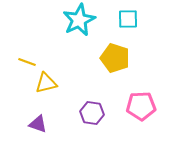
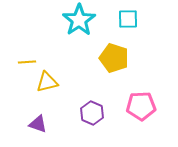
cyan star: rotated 8 degrees counterclockwise
yellow pentagon: moved 1 px left
yellow line: rotated 24 degrees counterclockwise
yellow triangle: moved 1 px right, 1 px up
purple hexagon: rotated 15 degrees clockwise
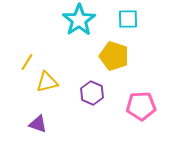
yellow pentagon: moved 2 px up
yellow line: rotated 54 degrees counterclockwise
purple hexagon: moved 20 px up
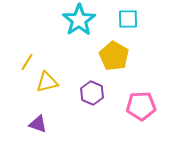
yellow pentagon: rotated 12 degrees clockwise
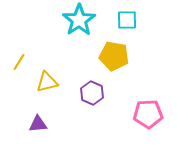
cyan square: moved 1 px left, 1 px down
yellow pentagon: rotated 20 degrees counterclockwise
yellow line: moved 8 px left
pink pentagon: moved 7 px right, 8 px down
purple triangle: rotated 24 degrees counterclockwise
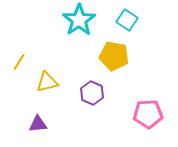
cyan square: rotated 35 degrees clockwise
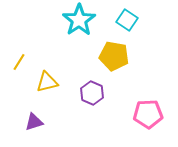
purple triangle: moved 4 px left, 2 px up; rotated 12 degrees counterclockwise
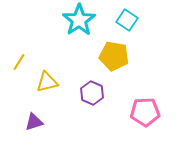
pink pentagon: moved 3 px left, 2 px up
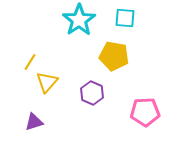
cyan square: moved 2 px left, 2 px up; rotated 30 degrees counterclockwise
yellow line: moved 11 px right
yellow triangle: rotated 35 degrees counterclockwise
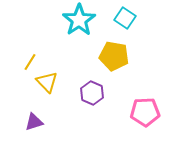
cyan square: rotated 30 degrees clockwise
yellow triangle: rotated 25 degrees counterclockwise
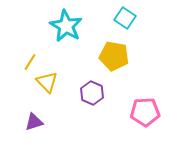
cyan star: moved 13 px left, 6 px down; rotated 8 degrees counterclockwise
